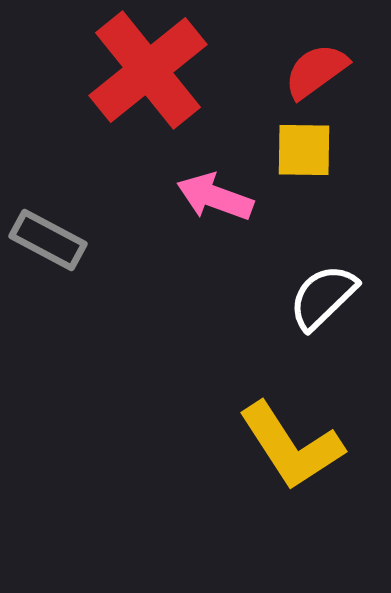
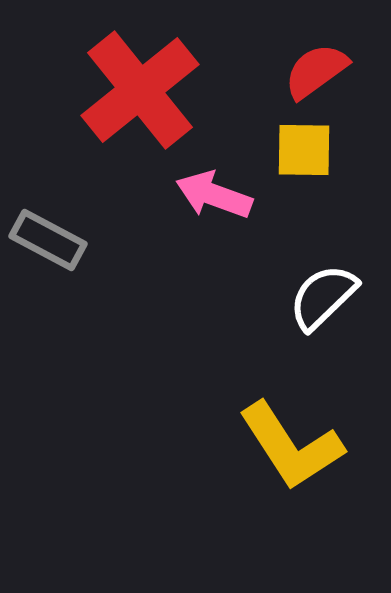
red cross: moved 8 px left, 20 px down
pink arrow: moved 1 px left, 2 px up
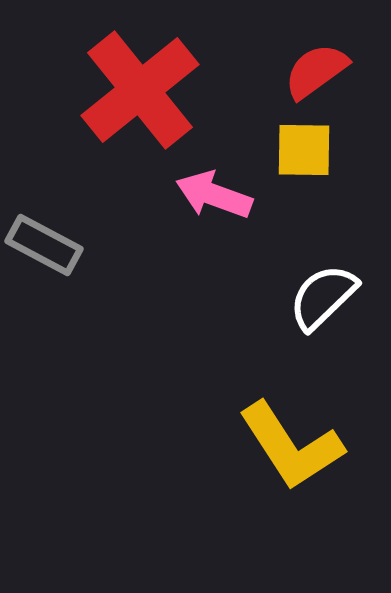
gray rectangle: moved 4 px left, 5 px down
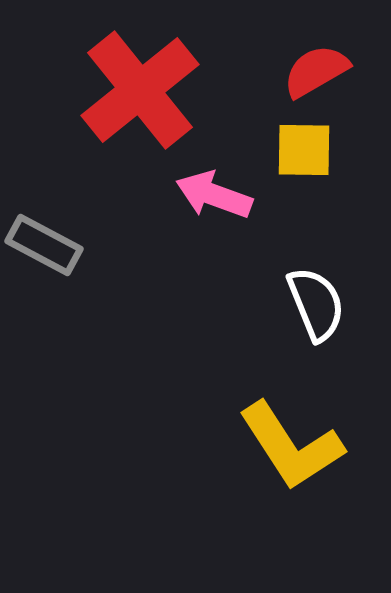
red semicircle: rotated 6 degrees clockwise
white semicircle: moved 7 px left, 7 px down; rotated 112 degrees clockwise
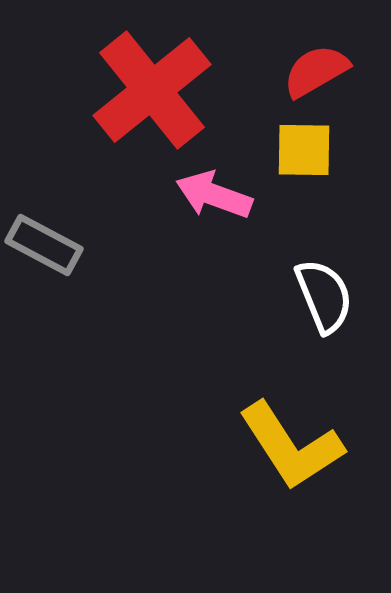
red cross: moved 12 px right
white semicircle: moved 8 px right, 8 px up
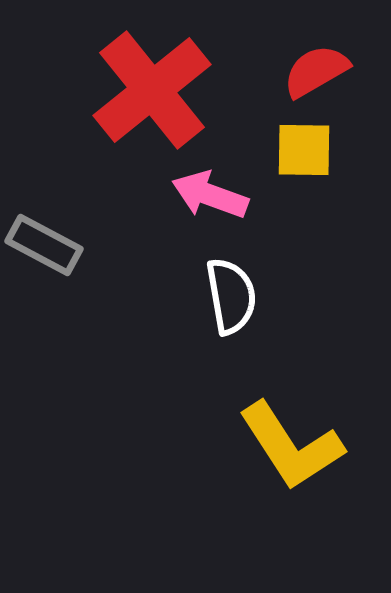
pink arrow: moved 4 px left
white semicircle: moved 93 px left; rotated 12 degrees clockwise
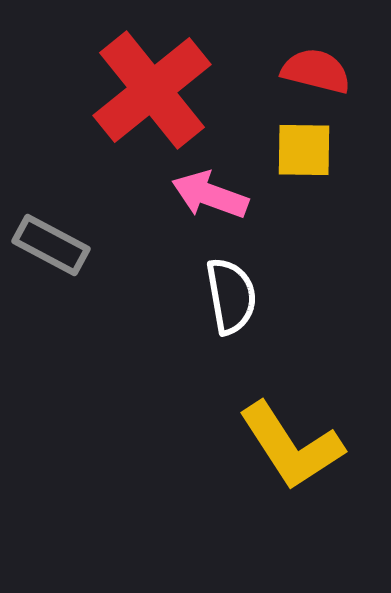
red semicircle: rotated 44 degrees clockwise
gray rectangle: moved 7 px right
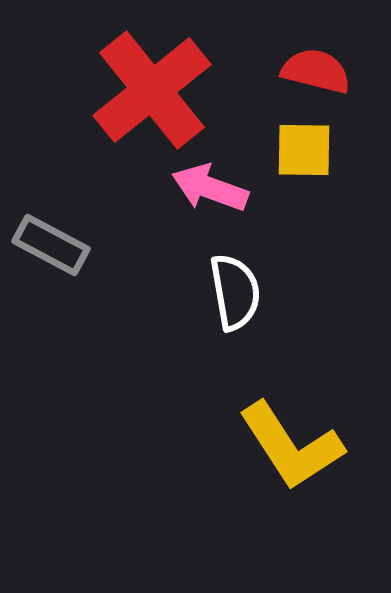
pink arrow: moved 7 px up
white semicircle: moved 4 px right, 4 px up
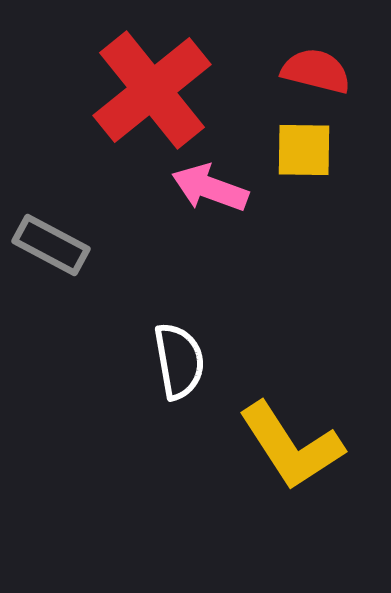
white semicircle: moved 56 px left, 69 px down
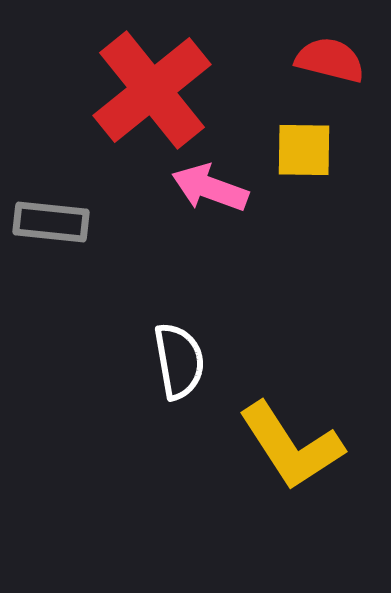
red semicircle: moved 14 px right, 11 px up
gray rectangle: moved 23 px up; rotated 22 degrees counterclockwise
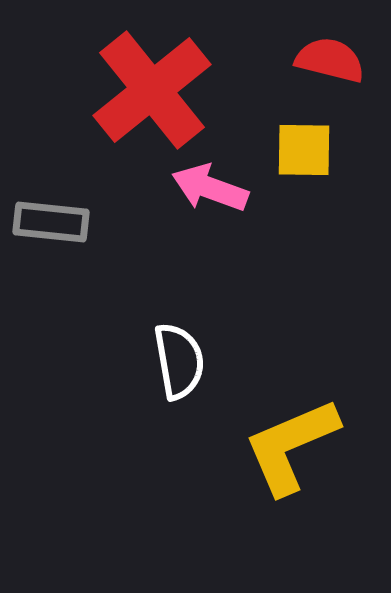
yellow L-shape: rotated 100 degrees clockwise
